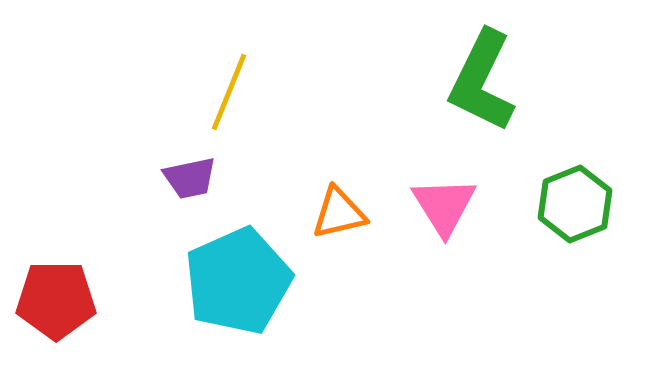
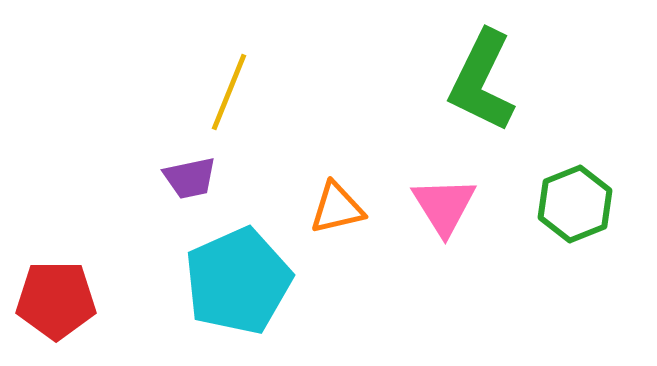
orange triangle: moved 2 px left, 5 px up
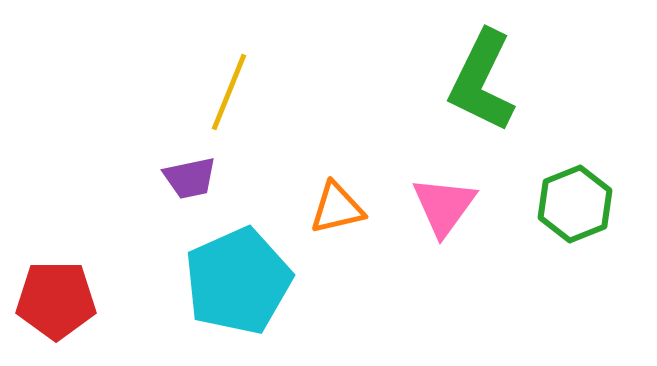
pink triangle: rotated 8 degrees clockwise
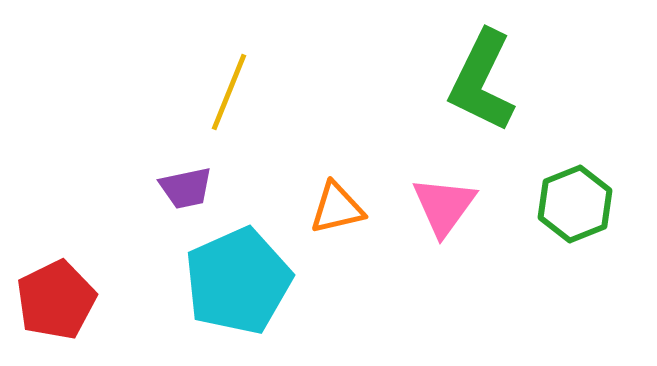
purple trapezoid: moved 4 px left, 10 px down
red pentagon: rotated 26 degrees counterclockwise
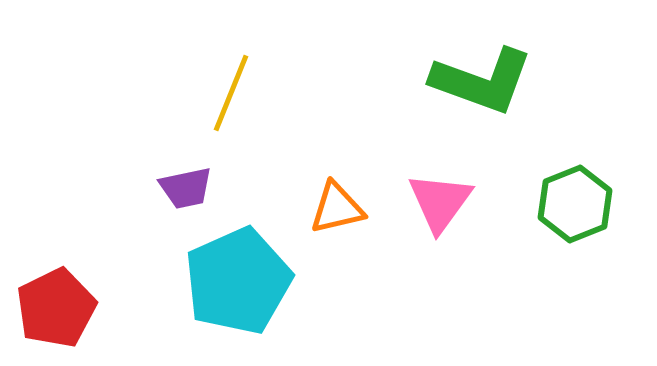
green L-shape: rotated 96 degrees counterclockwise
yellow line: moved 2 px right, 1 px down
pink triangle: moved 4 px left, 4 px up
red pentagon: moved 8 px down
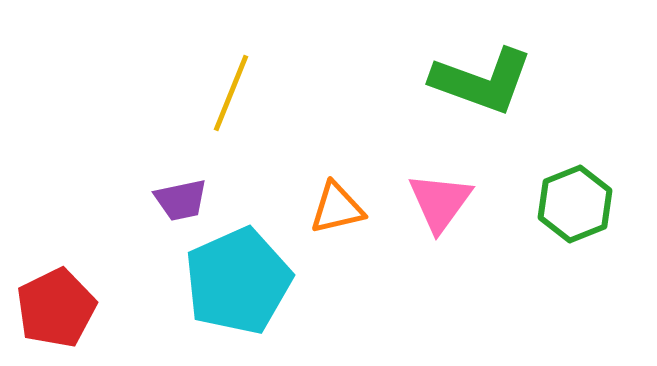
purple trapezoid: moved 5 px left, 12 px down
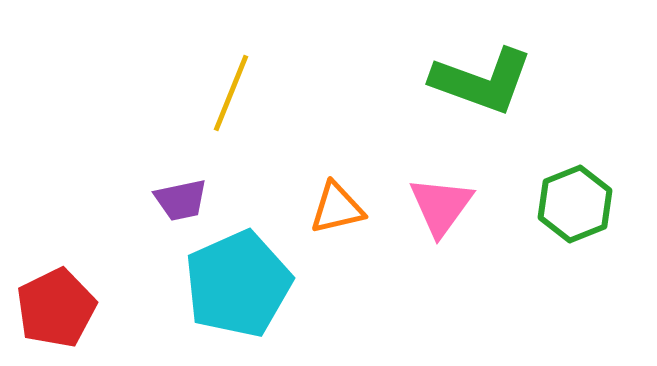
pink triangle: moved 1 px right, 4 px down
cyan pentagon: moved 3 px down
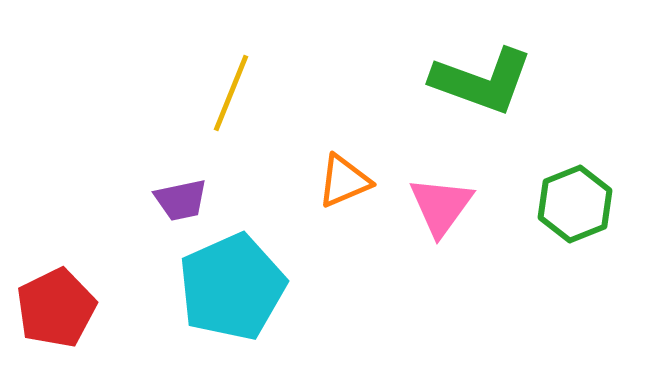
orange triangle: moved 7 px right, 27 px up; rotated 10 degrees counterclockwise
cyan pentagon: moved 6 px left, 3 px down
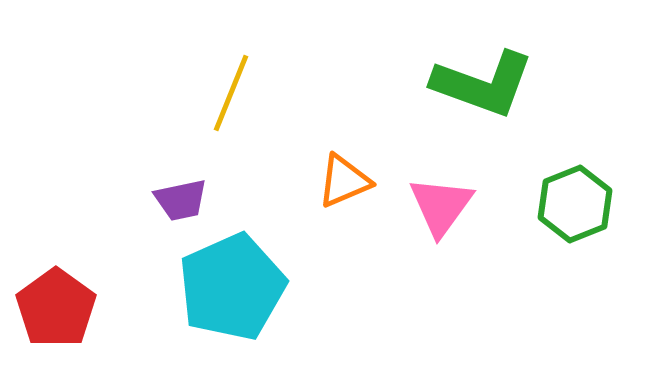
green L-shape: moved 1 px right, 3 px down
red pentagon: rotated 10 degrees counterclockwise
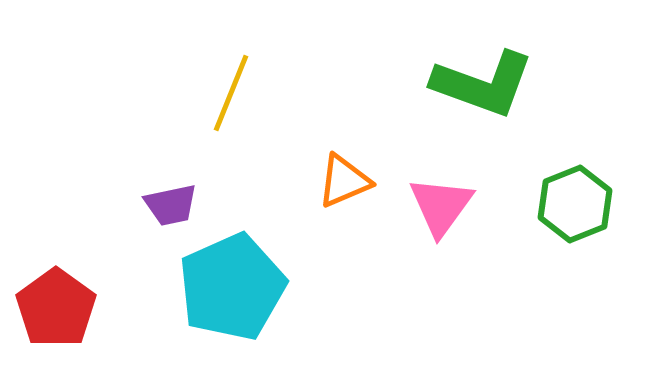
purple trapezoid: moved 10 px left, 5 px down
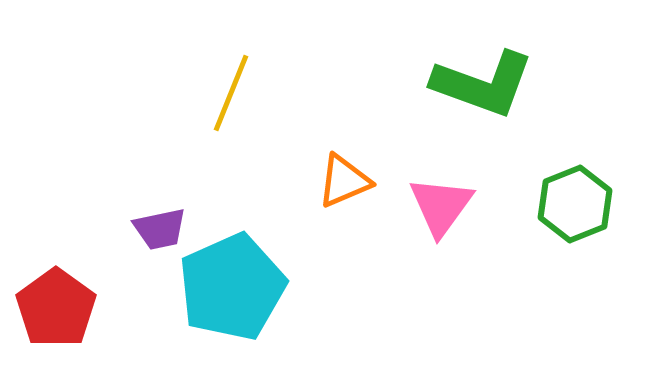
purple trapezoid: moved 11 px left, 24 px down
